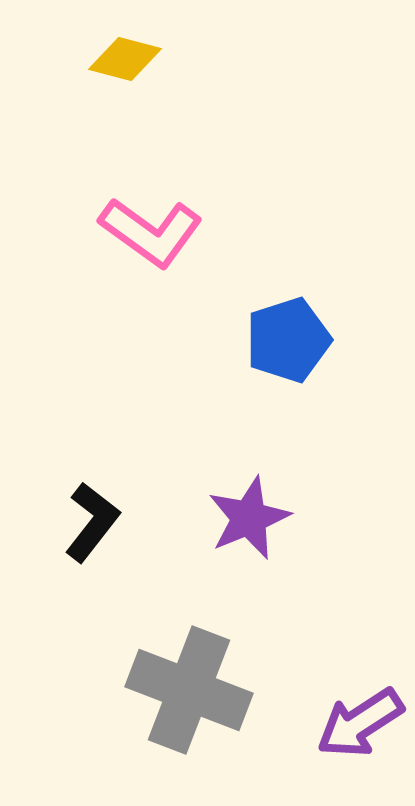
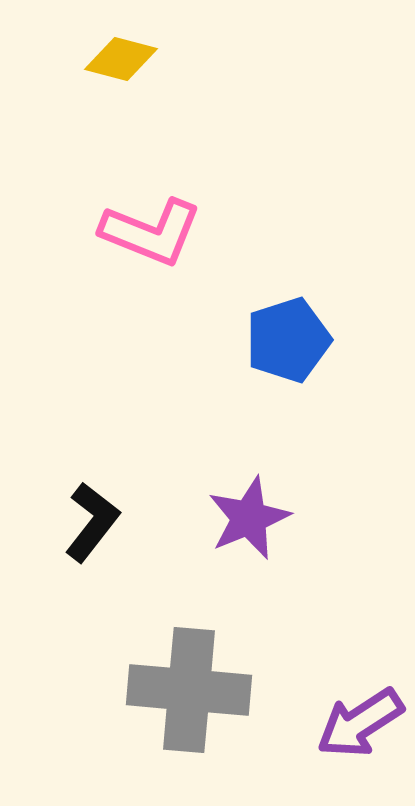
yellow diamond: moved 4 px left
pink L-shape: rotated 14 degrees counterclockwise
gray cross: rotated 16 degrees counterclockwise
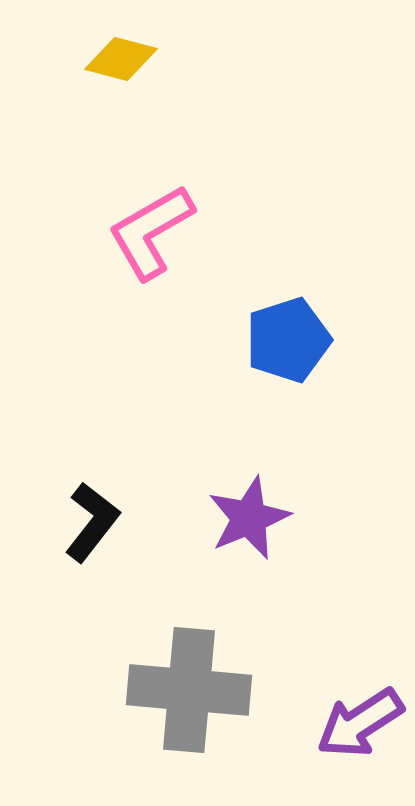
pink L-shape: rotated 128 degrees clockwise
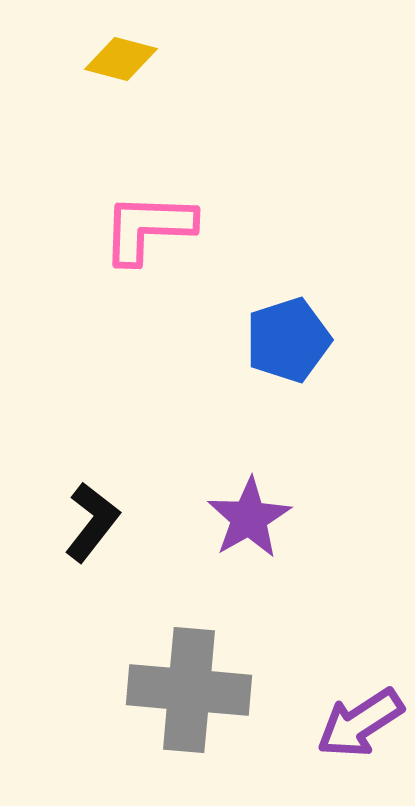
pink L-shape: moved 3 px left, 4 px up; rotated 32 degrees clockwise
purple star: rotated 8 degrees counterclockwise
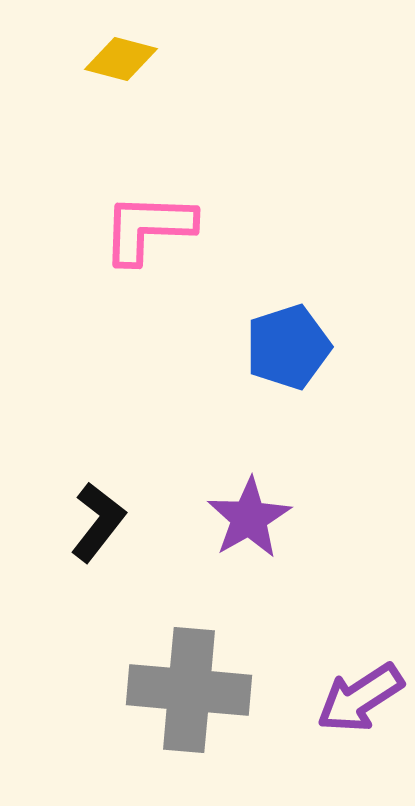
blue pentagon: moved 7 px down
black L-shape: moved 6 px right
purple arrow: moved 25 px up
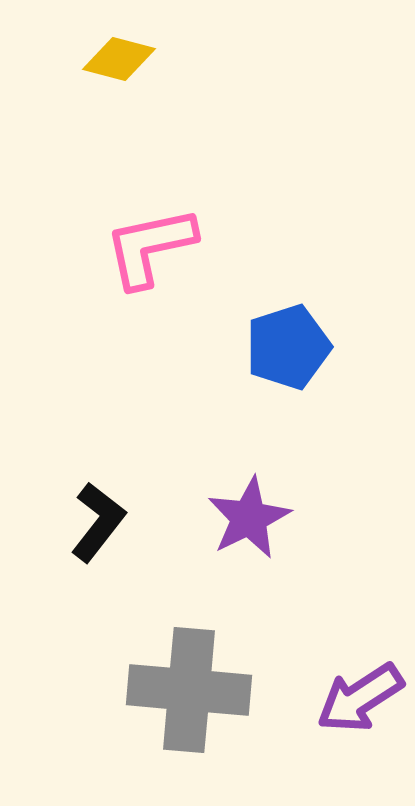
yellow diamond: moved 2 px left
pink L-shape: moved 2 px right, 19 px down; rotated 14 degrees counterclockwise
purple star: rotated 4 degrees clockwise
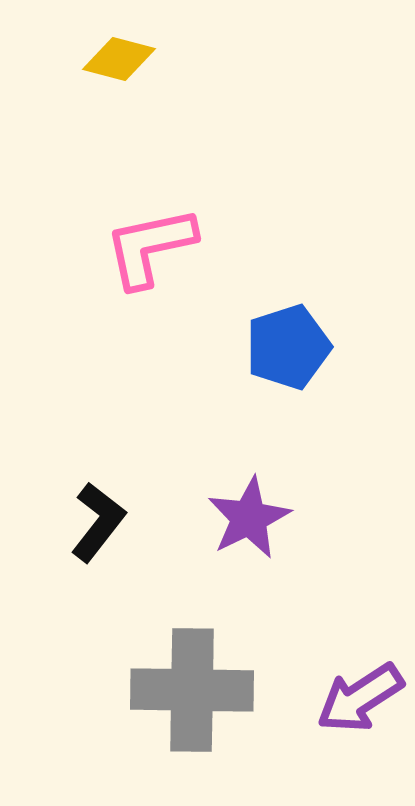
gray cross: moved 3 px right; rotated 4 degrees counterclockwise
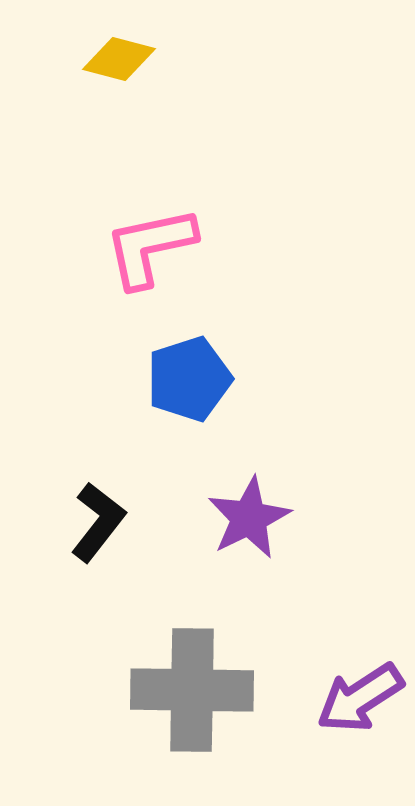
blue pentagon: moved 99 px left, 32 px down
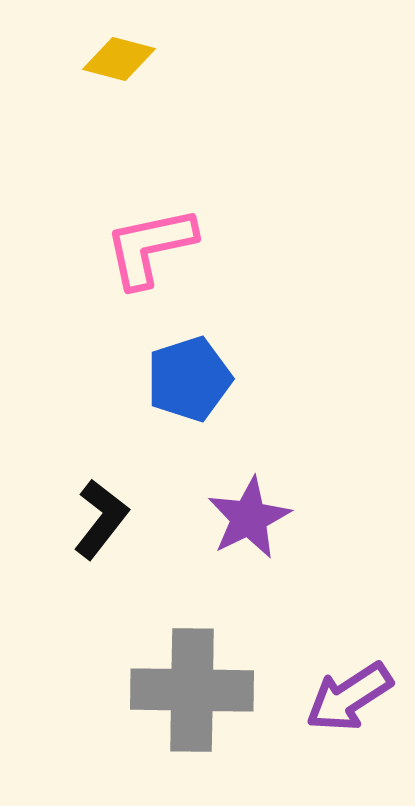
black L-shape: moved 3 px right, 3 px up
purple arrow: moved 11 px left, 1 px up
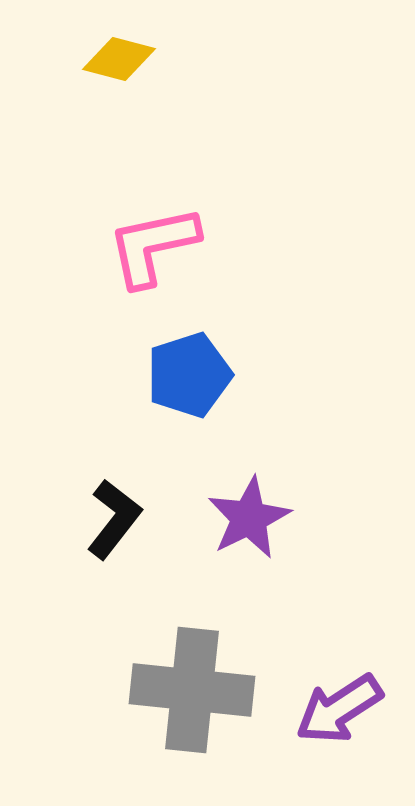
pink L-shape: moved 3 px right, 1 px up
blue pentagon: moved 4 px up
black L-shape: moved 13 px right
gray cross: rotated 5 degrees clockwise
purple arrow: moved 10 px left, 12 px down
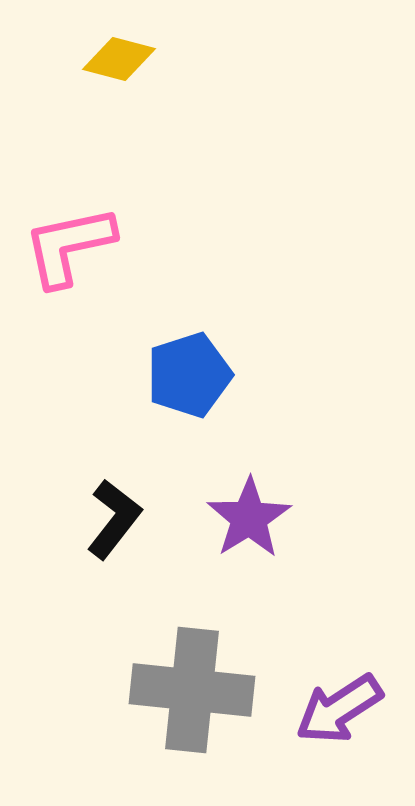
pink L-shape: moved 84 px left
purple star: rotated 6 degrees counterclockwise
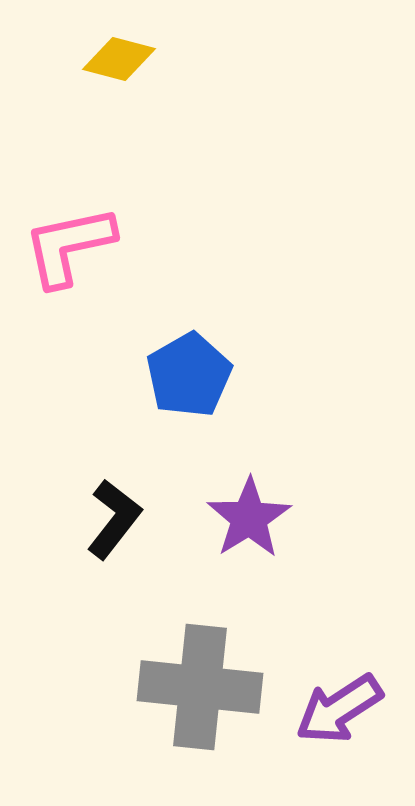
blue pentagon: rotated 12 degrees counterclockwise
gray cross: moved 8 px right, 3 px up
